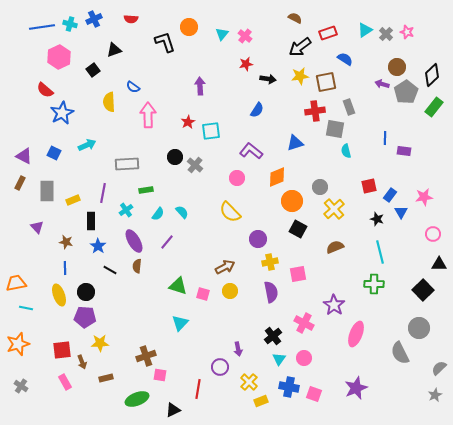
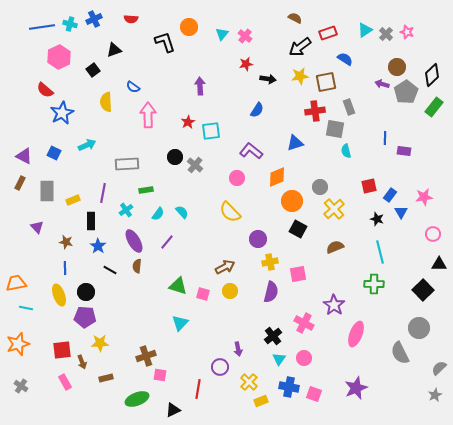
yellow semicircle at (109, 102): moved 3 px left
purple semicircle at (271, 292): rotated 25 degrees clockwise
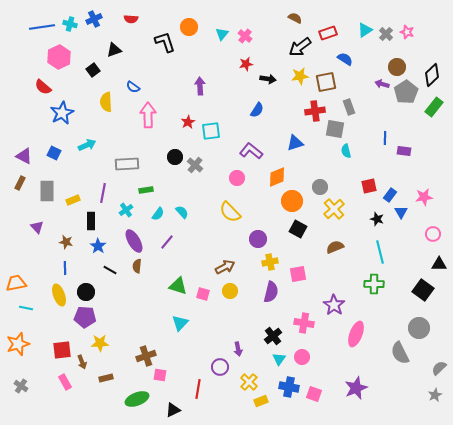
red semicircle at (45, 90): moved 2 px left, 3 px up
black square at (423, 290): rotated 10 degrees counterclockwise
pink cross at (304, 323): rotated 18 degrees counterclockwise
pink circle at (304, 358): moved 2 px left, 1 px up
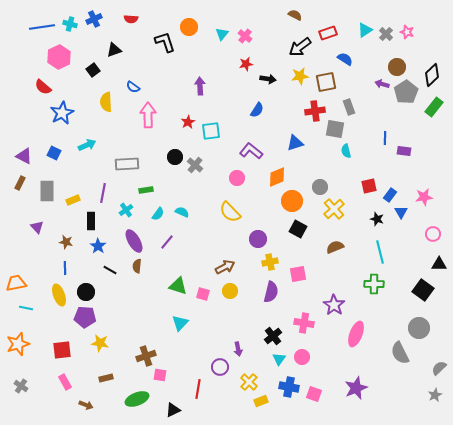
brown semicircle at (295, 18): moved 3 px up
cyan semicircle at (182, 212): rotated 24 degrees counterclockwise
yellow star at (100, 343): rotated 12 degrees clockwise
brown arrow at (82, 362): moved 4 px right, 43 px down; rotated 48 degrees counterclockwise
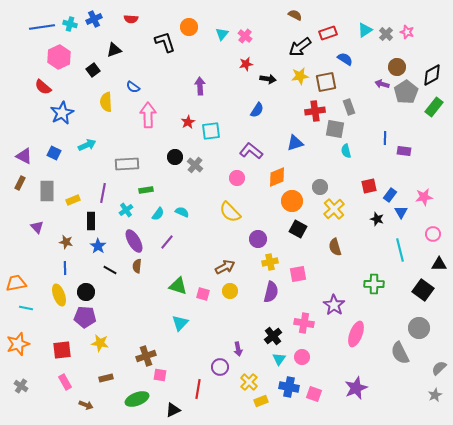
black diamond at (432, 75): rotated 15 degrees clockwise
brown semicircle at (335, 247): rotated 84 degrees counterclockwise
cyan line at (380, 252): moved 20 px right, 2 px up
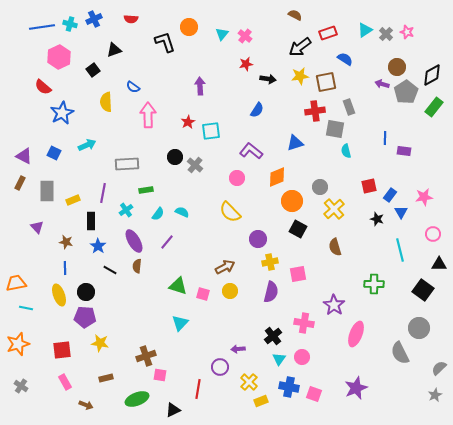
purple arrow at (238, 349): rotated 96 degrees clockwise
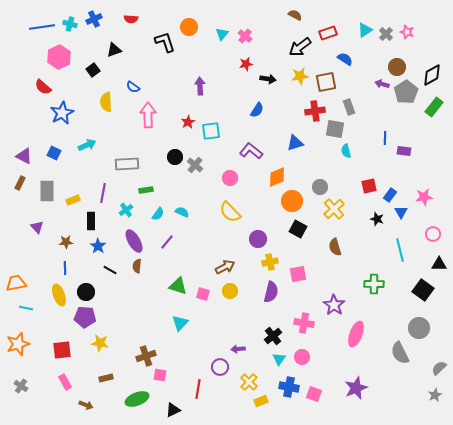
pink circle at (237, 178): moved 7 px left
brown star at (66, 242): rotated 16 degrees counterclockwise
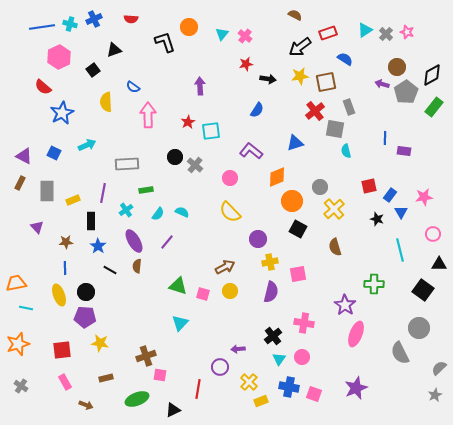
red cross at (315, 111): rotated 30 degrees counterclockwise
purple star at (334, 305): moved 11 px right
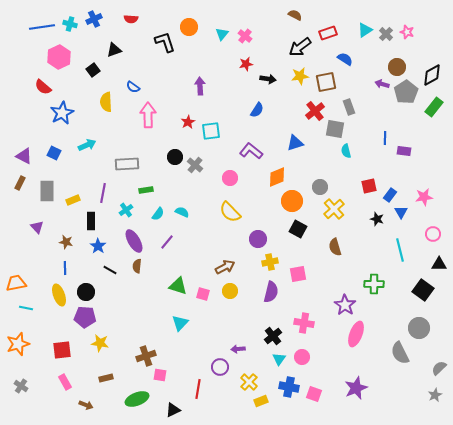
brown star at (66, 242): rotated 16 degrees clockwise
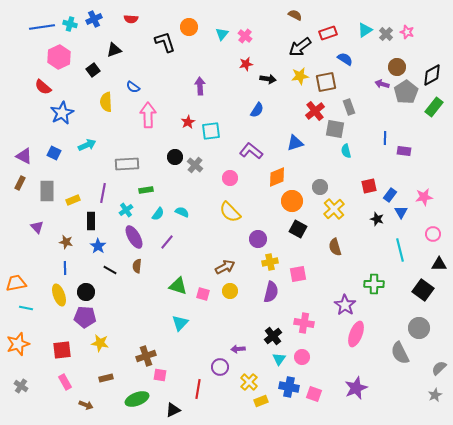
purple ellipse at (134, 241): moved 4 px up
